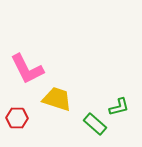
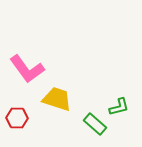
pink L-shape: rotated 9 degrees counterclockwise
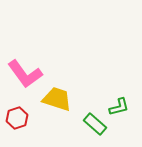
pink L-shape: moved 2 px left, 5 px down
red hexagon: rotated 20 degrees counterclockwise
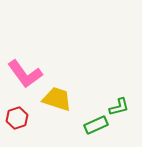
green rectangle: moved 1 px right, 1 px down; rotated 65 degrees counterclockwise
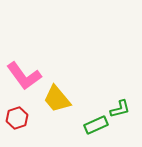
pink L-shape: moved 1 px left, 2 px down
yellow trapezoid: rotated 148 degrees counterclockwise
green L-shape: moved 1 px right, 2 px down
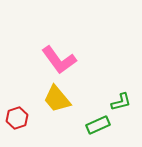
pink L-shape: moved 35 px right, 16 px up
green L-shape: moved 1 px right, 7 px up
green rectangle: moved 2 px right
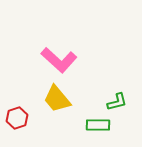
pink L-shape: rotated 12 degrees counterclockwise
green L-shape: moved 4 px left
green rectangle: rotated 25 degrees clockwise
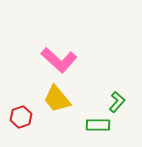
green L-shape: rotated 35 degrees counterclockwise
red hexagon: moved 4 px right, 1 px up
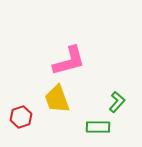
pink L-shape: moved 10 px right, 1 px down; rotated 57 degrees counterclockwise
yellow trapezoid: rotated 20 degrees clockwise
green rectangle: moved 2 px down
